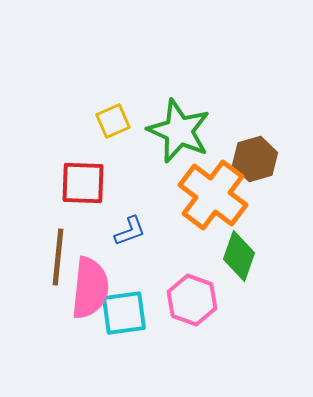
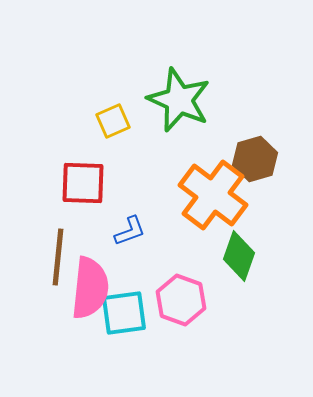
green star: moved 31 px up
pink hexagon: moved 11 px left
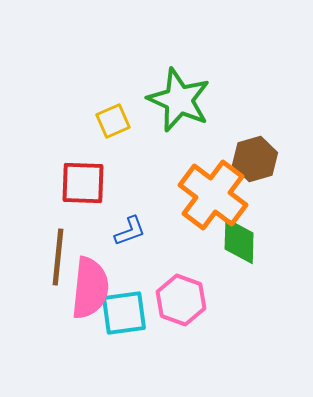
green diamond: moved 15 px up; rotated 18 degrees counterclockwise
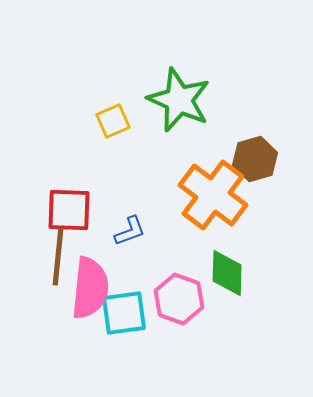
red square: moved 14 px left, 27 px down
green diamond: moved 12 px left, 32 px down
pink hexagon: moved 2 px left, 1 px up
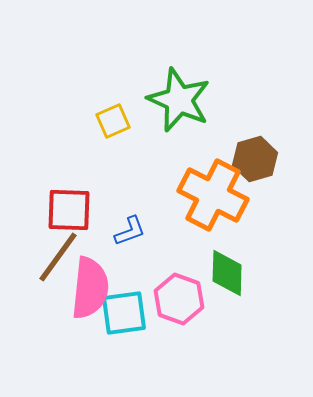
orange cross: rotated 10 degrees counterclockwise
brown line: rotated 30 degrees clockwise
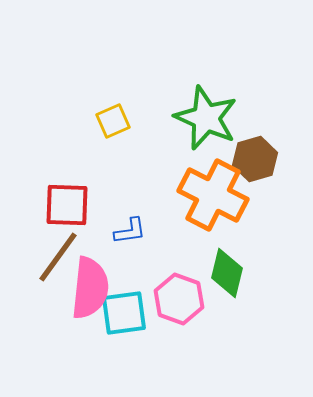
green star: moved 27 px right, 18 px down
red square: moved 2 px left, 5 px up
blue L-shape: rotated 12 degrees clockwise
green diamond: rotated 12 degrees clockwise
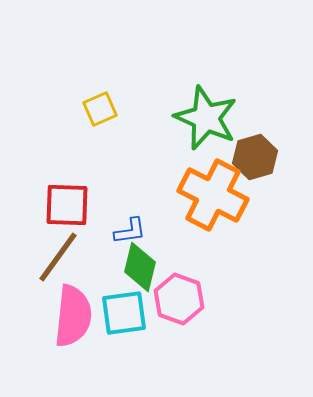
yellow square: moved 13 px left, 12 px up
brown hexagon: moved 2 px up
green diamond: moved 87 px left, 6 px up
pink semicircle: moved 17 px left, 28 px down
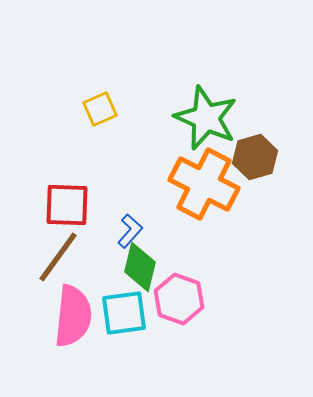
orange cross: moved 9 px left, 11 px up
blue L-shape: rotated 40 degrees counterclockwise
